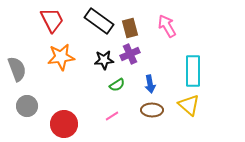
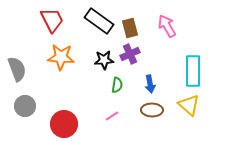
orange star: rotated 12 degrees clockwise
green semicircle: rotated 49 degrees counterclockwise
gray circle: moved 2 px left
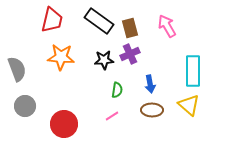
red trapezoid: rotated 40 degrees clockwise
green semicircle: moved 5 px down
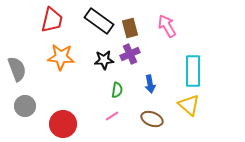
brown ellipse: moved 9 px down; rotated 20 degrees clockwise
red circle: moved 1 px left
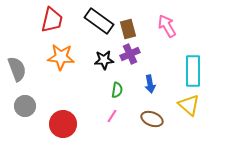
brown rectangle: moved 2 px left, 1 px down
pink line: rotated 24 degrees counterclockwise
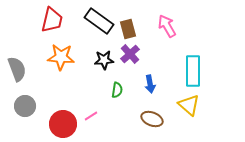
purple cross: rotated 18 degrees counterclockwise
pink line: moved 21 px left; rotated 24 degrees clockwise
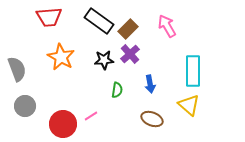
red trapezoid: moved 3 px left, 3 px up; rotated 72 degrees clockwise
brown rectangle: rotated 60 degrees clockwise
orange star: rotated 24 degrees clockwise
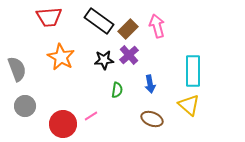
pink arrow: moved 10 px left; rotated 15 degrees clockwise
purple cross: moved 1 px left, 1 px down
